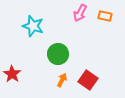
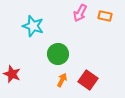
red star: rotated 12 degrees counterclockwise
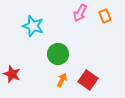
orange rectangle: rotated 56 degrees clockwise
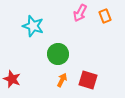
red star: moved 5 px down
red square: rotated 18 degrees counterclockwise
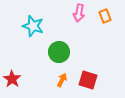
pink arrow: moved 1 px left; rotated 18 degrees counterclockwise
green circle: moved 1 px right, 2 px up
red star: rotated 12 degrees clockwise
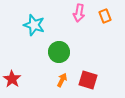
cyan star: moved 1 px right, 1 px up
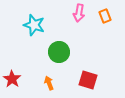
orange arrow: moved 13 px left, 3 px down; rotated 48 degrees counterclockwise
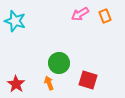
pink arrow: moved 1 px right, 1 px down; rotated 48 degrees clockwise
cyan star: moved 19 px left, 4 px up
green circle: moved 11 px down
red star: moved 4 px right, 5 px down
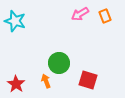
orange arrow: moved 3 px left, 2 px up
